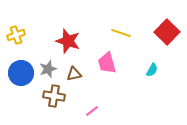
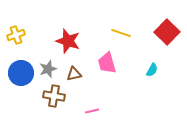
pink line: rotated 24 degrees clockwise
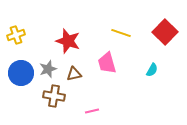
red square: moved 2 px left
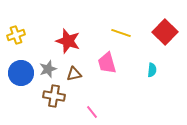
cyan semicircle: rotated 24 degrees counterclockwise
pink line: moved 1 px down; rotated 64 degrees clockwise
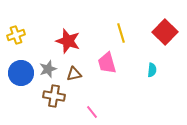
yellow line: rotated 54 degrees clockwise
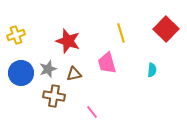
red square: moved 1 px right, 3 px up
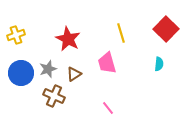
red star: moved 2 px up; rotated 10 degrees clockwise
cyan semicircle: moved 7 px right, 6 px up
brown triangle: rotated 21 degrees counterclockwise
brown cross: rotated 15 degrees clockwise
pink line: moved 16 px right, 4 px up
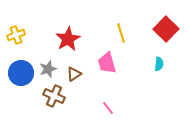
red star: rotated 15 degrees clockwise
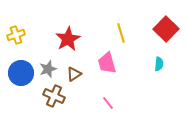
pink line: moved 5 px up
